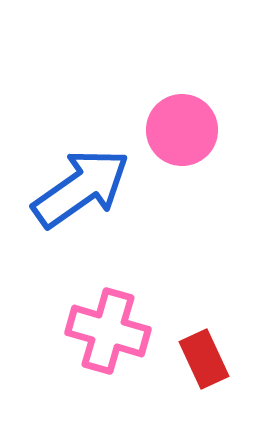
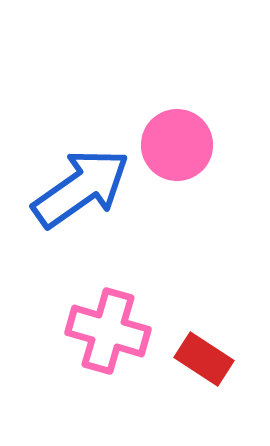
pink circle: moved 5 px left, 15 px down
red rectangle: rotated 32 degrees counterclockwise
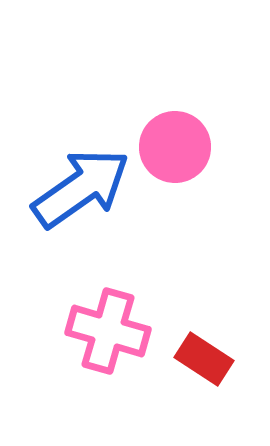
pink circle: moved 2 px left, 2 px down
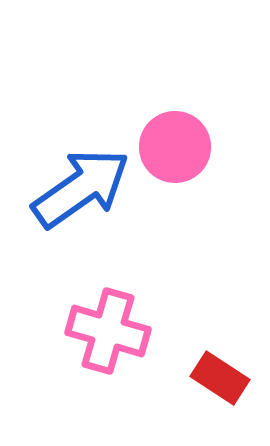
red rectangle: moved 16 px right, 19 px down
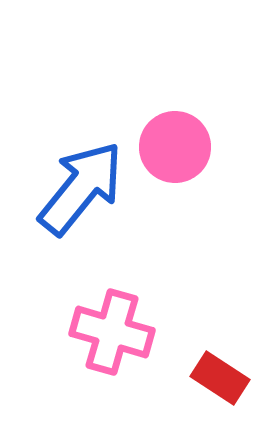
blue arrow: rotated 16 degrees counterclockwise
pink cross: moved 4 px right, 1 px down
